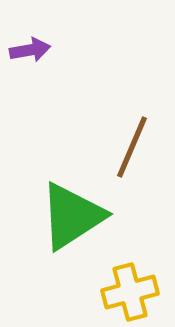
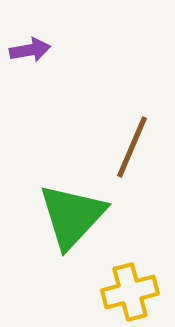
green triangle: rotated 14 degrees counterclockwise
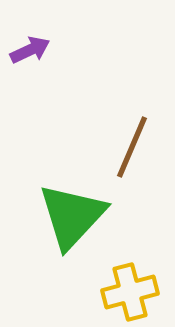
purple arrow: rotated 15 degrees counterclockwise
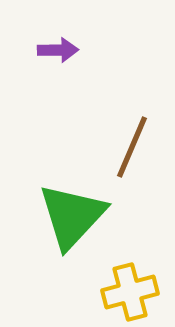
purple arrow: moved 28 px right; rotated 24 degrees clockwise
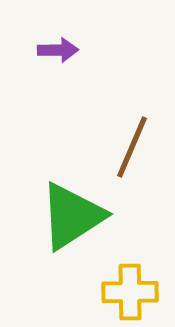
green triangle: rotated 14 degrees clockwise
yellow cross: rotated 14 degrees clockwise
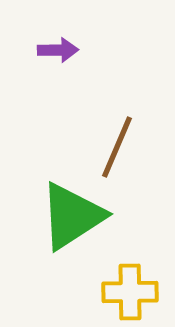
brown line: moved 15 px left
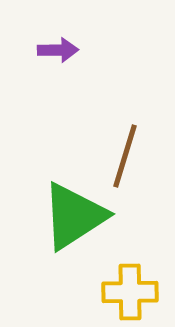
brown line: moved 8 px right, 9 px down; rotated 6 degrees counterclockwise
green triangle: moved 2 px right
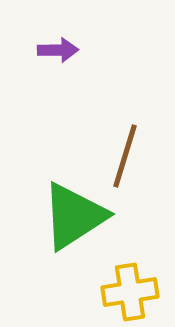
yellow cross: rotated 8 degrees counterclockwise
